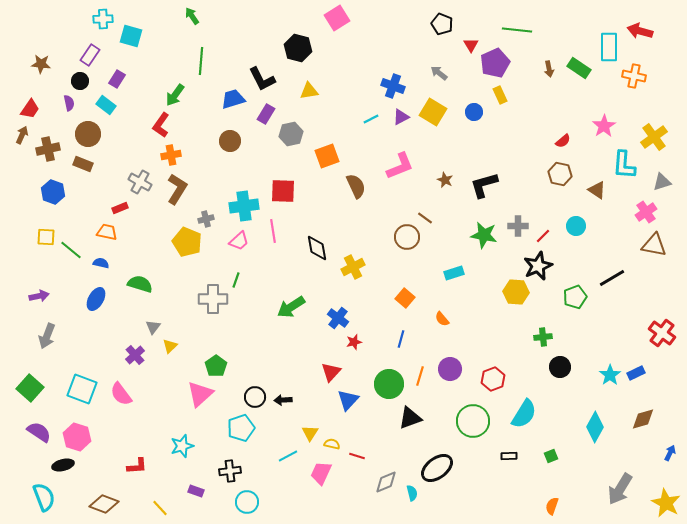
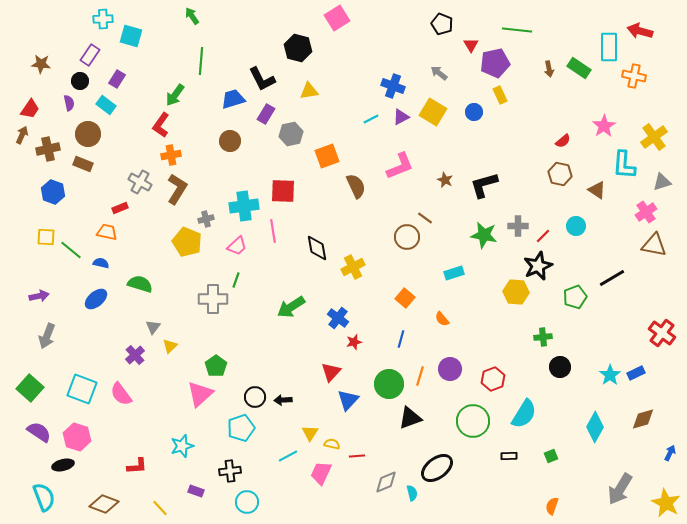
purple pentagon at (495, 63): rotated 12 degrees clockwise
pink trapezoid at (239, 241): moved 2 px left, 5 px down
blue ellipse at (96, 299): rotated 20 degrees clockwise
red line at (357, 456): rotated 21 degrees counterclockwise
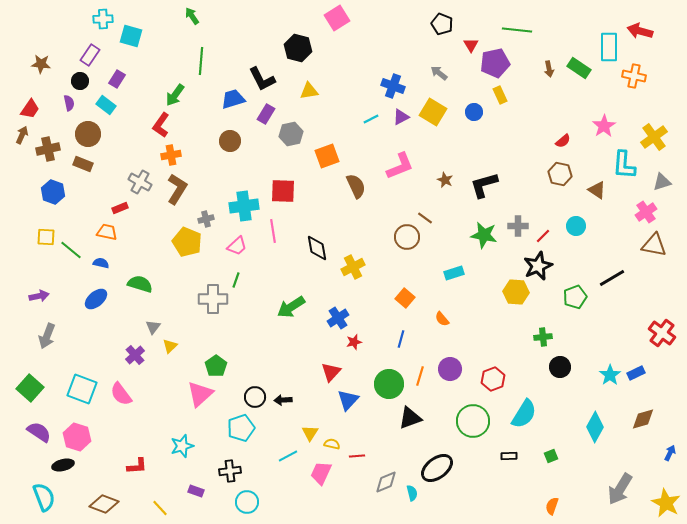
blue cross at (338, 318): rotated 20 degrees clockwise
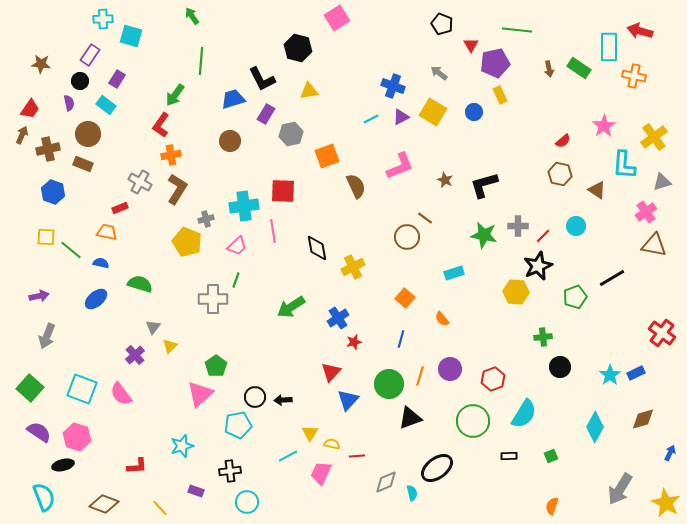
cyan pentagon at (241, 428): moved 3 px left, 3 px up; rotated 8 degrees clockwise
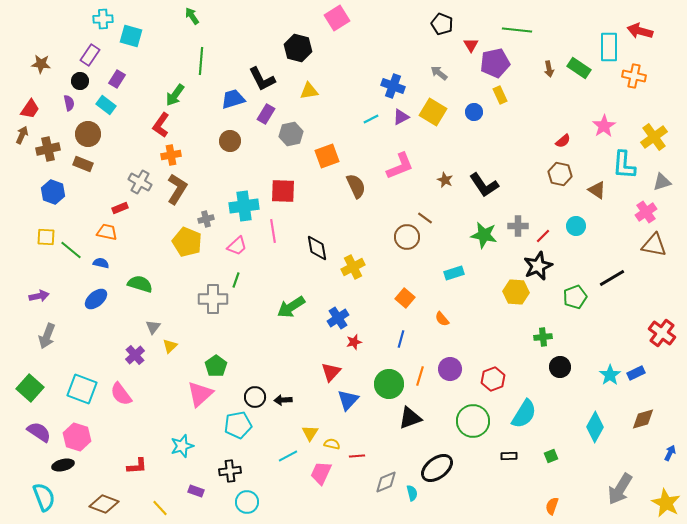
black L-shape at (484, 185): rotated 108 degrees counterclockwise
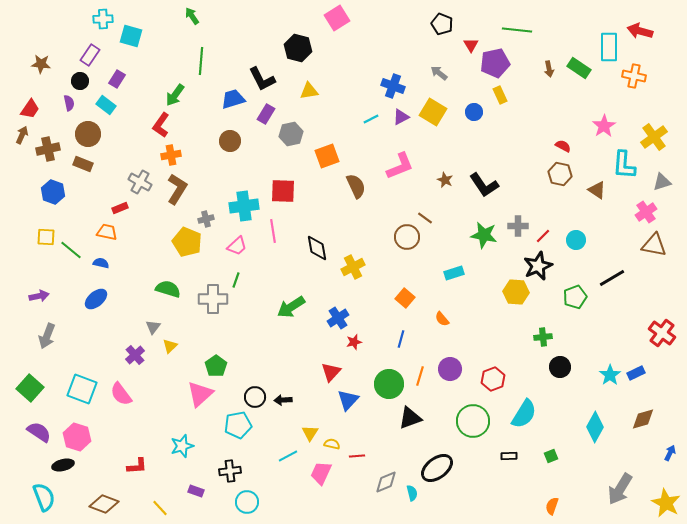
red semicircle at (563, 141): moved 5 px down; rotated 112 degrees counterclockwise
cyan circle at (576, 226): moved 14 px down
green semicircle at (140, 284): moved 28 px right, 5 px down
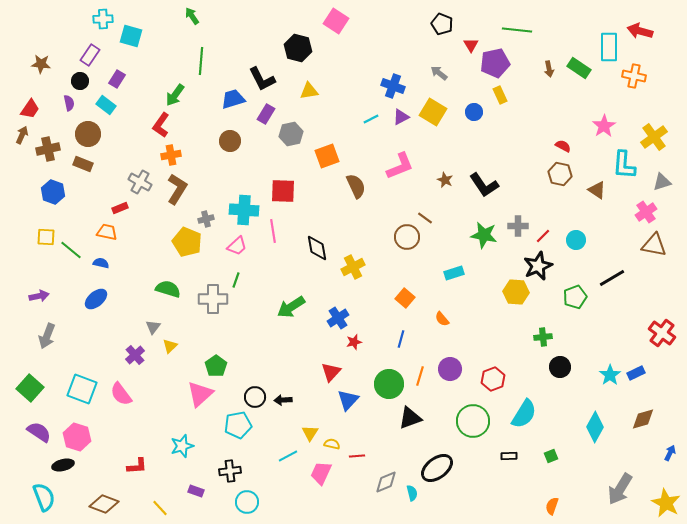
pink square at (337, 18): moved 1 px left, 3 px down; rotated 25 degrees counterclockwise
cyan cross at (244, 206): moved 4 px down; rotated 12 degrees clockwise
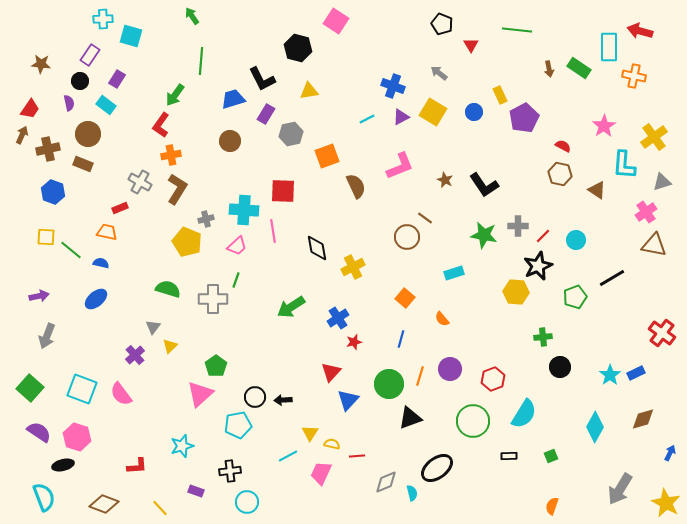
purple pentagon at (495, 63): moved 29 px right, 55 px down; rotated 16 degrees counterclockwise
cyan line at (371, 119): moved 4 px left
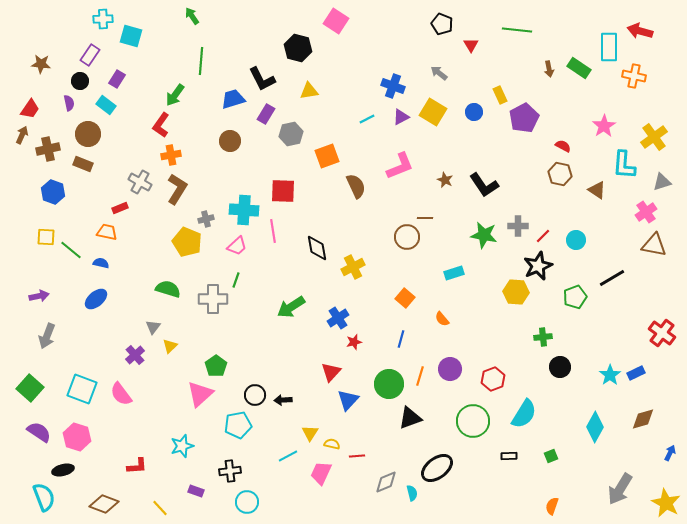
brown line at (425, 218): rotated 35 degrees counterclockwise
black circle at (255, 397): moved 2 px up
black ellipse at (63, 465): moved 5 px down
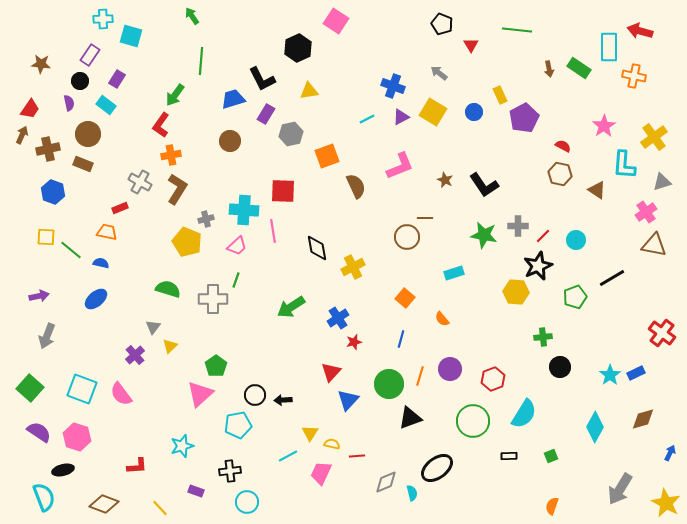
black hexagon at (298, 48): rotated 20 degrees clockwise
